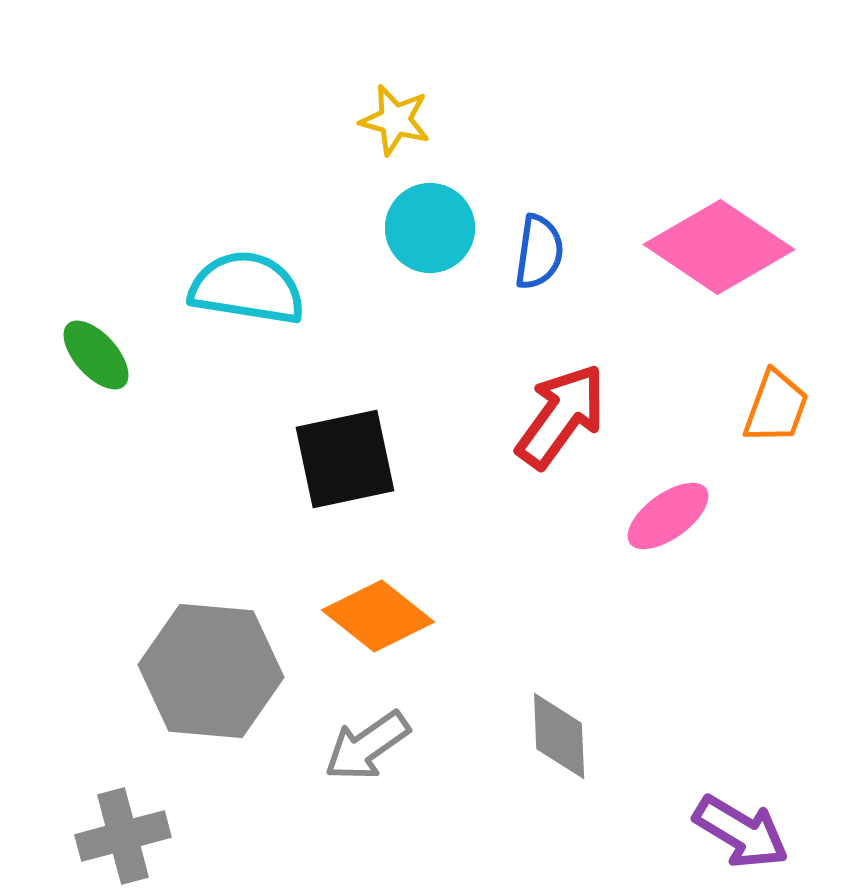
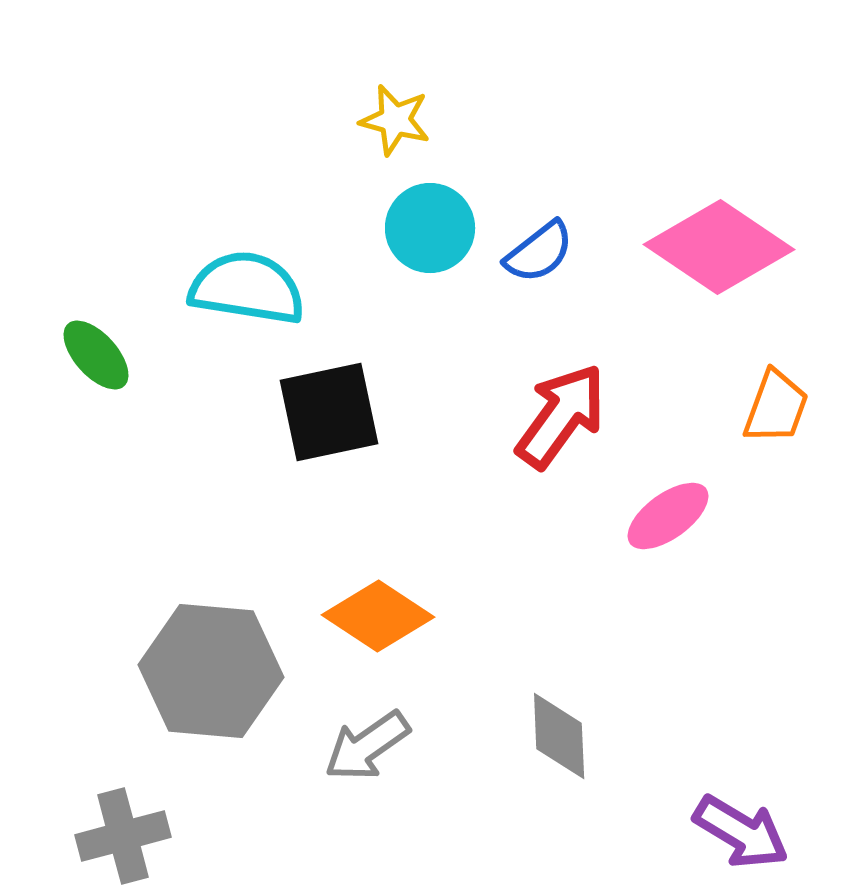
blue semicircle: rotated 44 degrees clockwise
black square: moved 16 px left, 47 px up
orange diamond: rotated 5 degrees counterclockwise
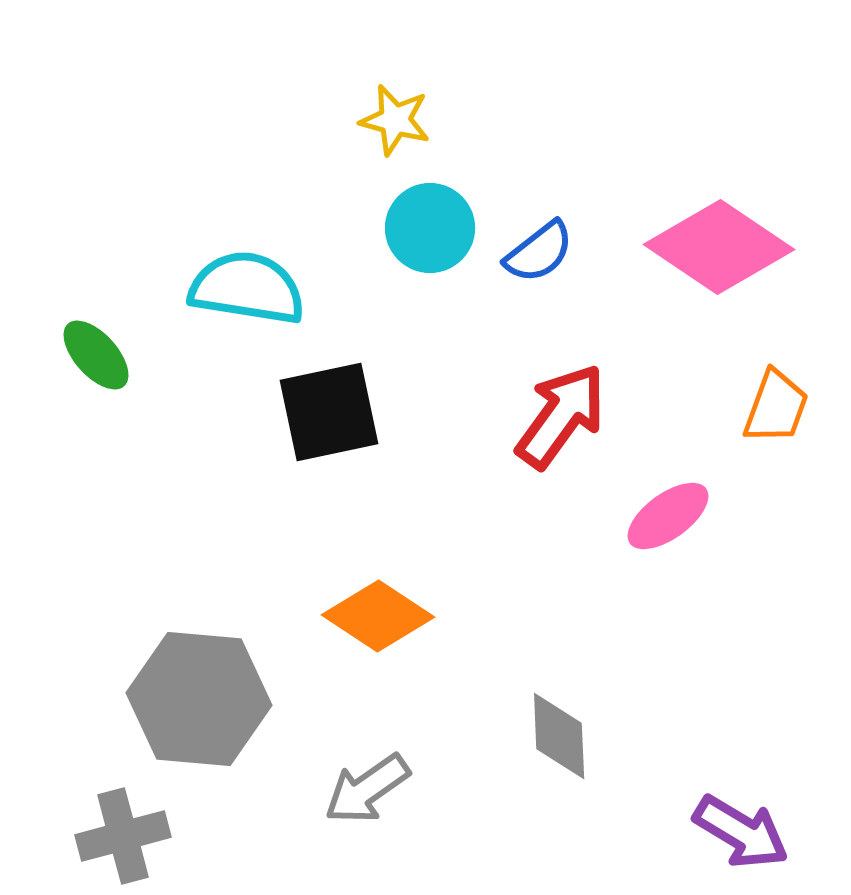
gray hexagon: moved 12 px left, 28 px down
gray arrow: moved 43 px down
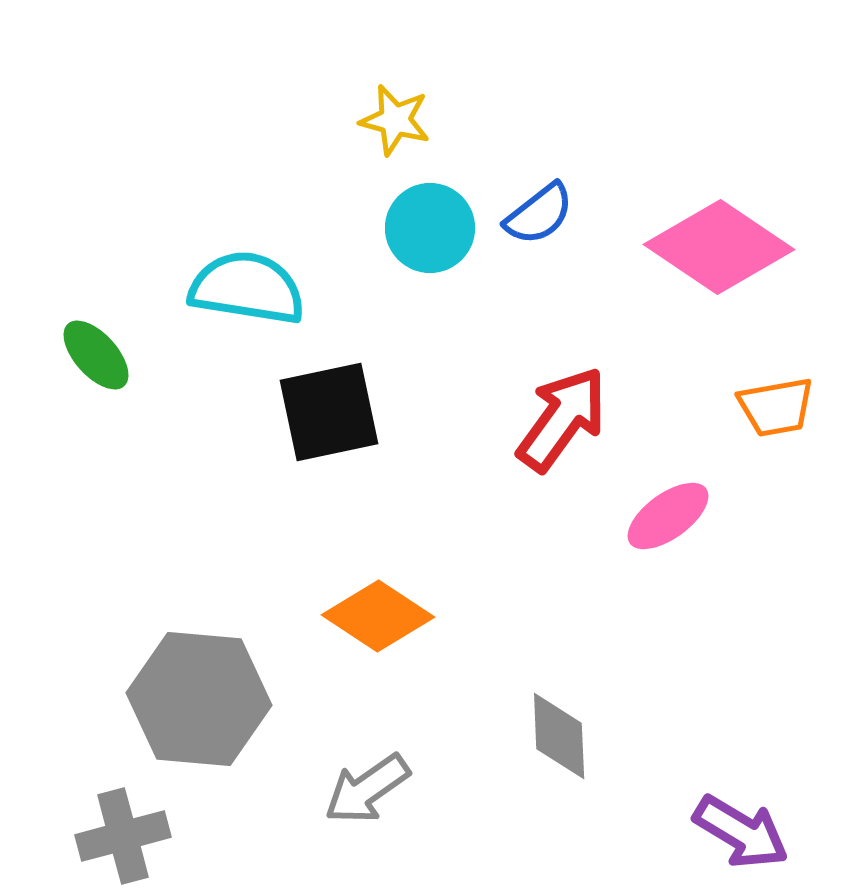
blue semicircle: moved 38 px up
orange trapezoid: rotated 60 degrees clockwise
red arrow: moved 1 px right, 3 px down
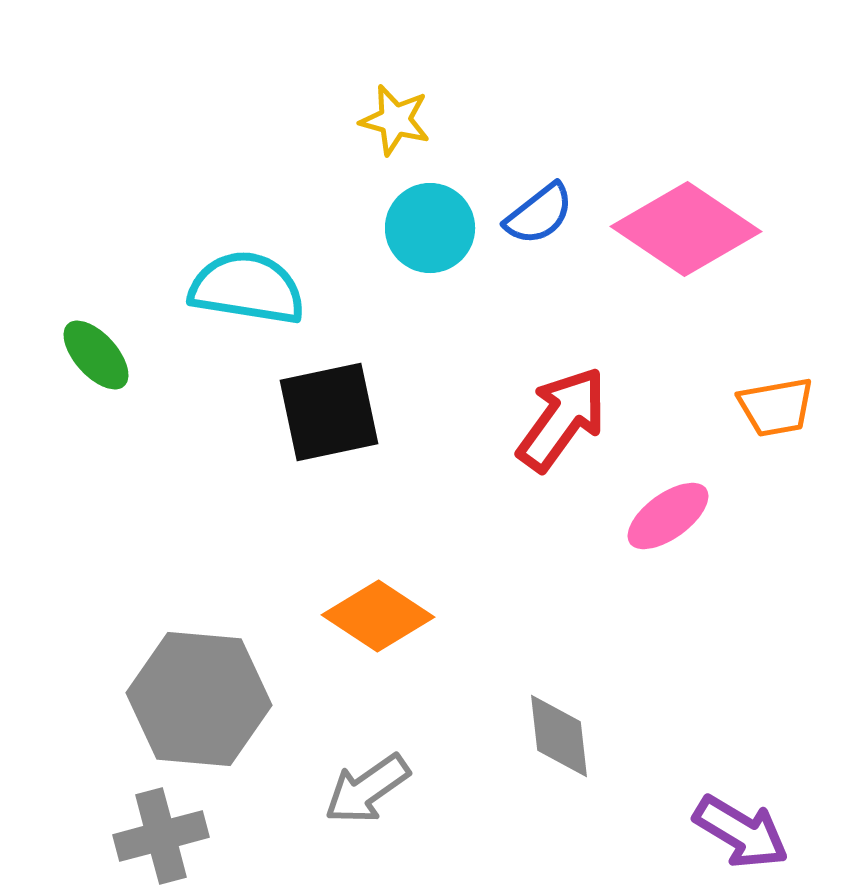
pink diamond: moved 33 px left, 18 px up
gray diamond: rotated 4 degrees counterclockwise
gray cross: moved 38 px right
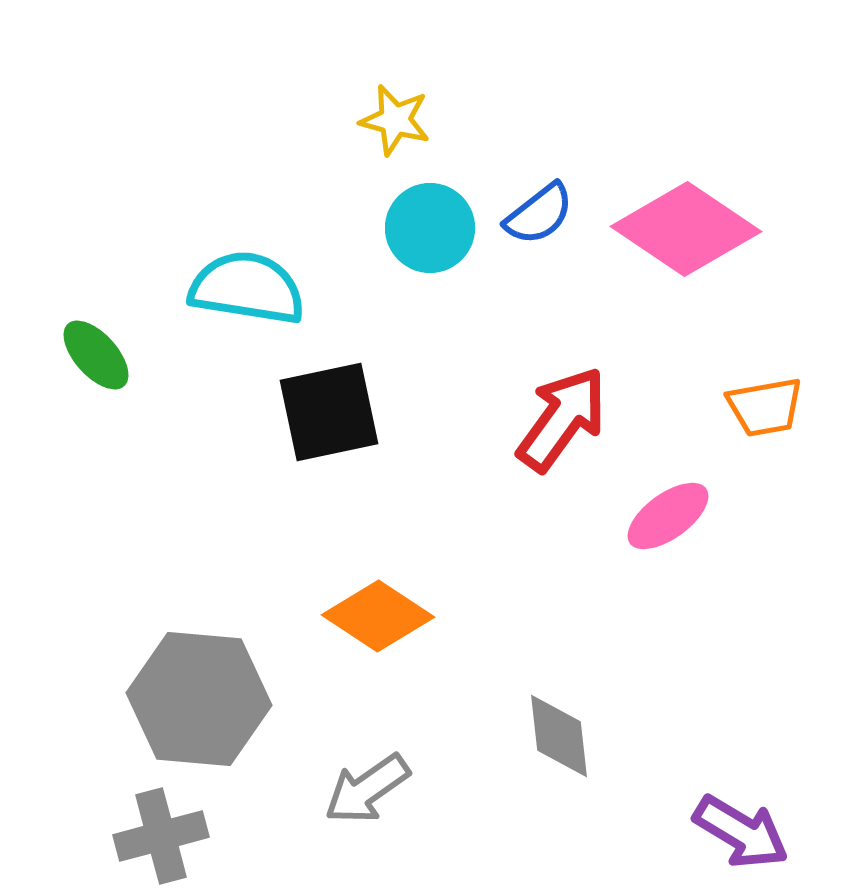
orange trapezoid: moved 11 px left
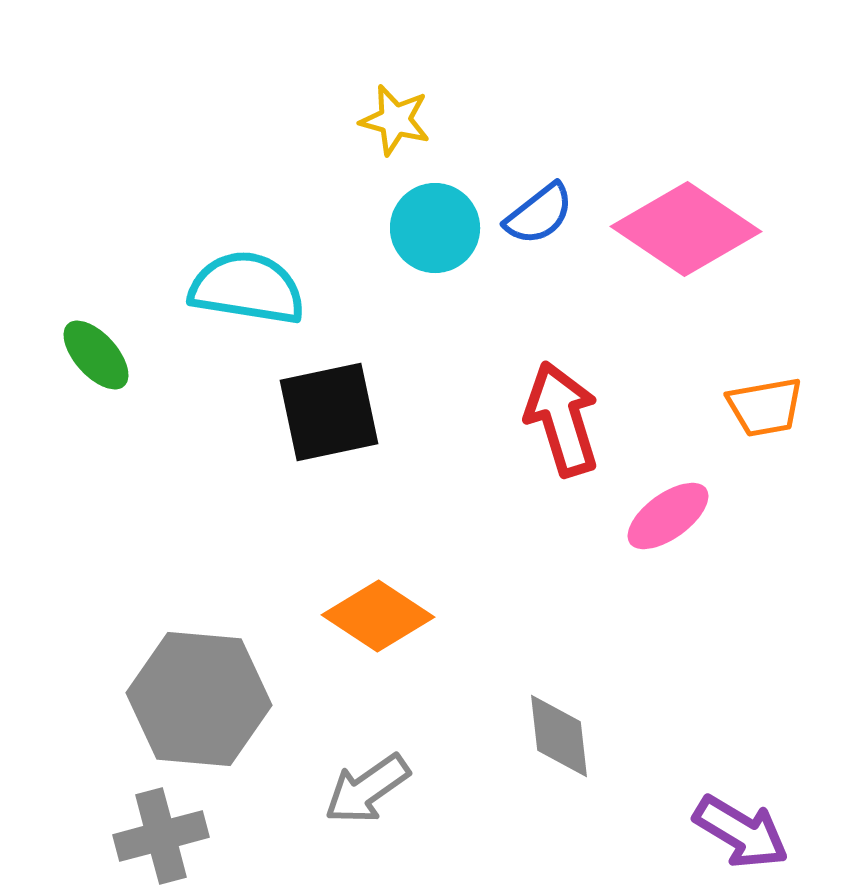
cyan circle: moved 5 px right
red arrow: rotated 53 degrees counterclockwise
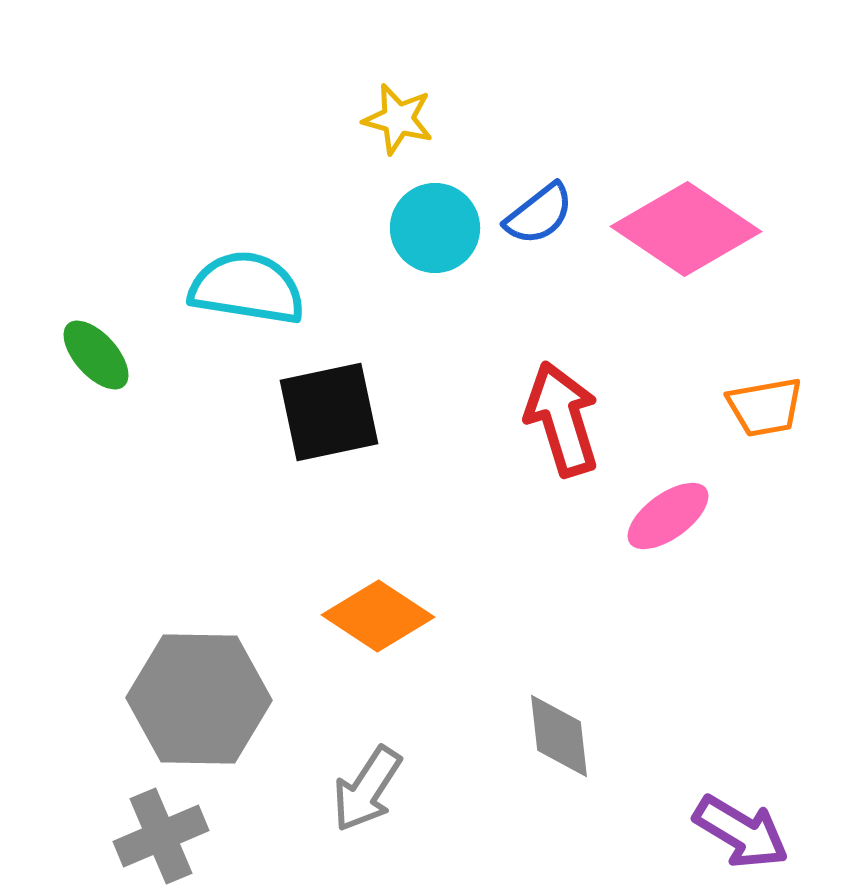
yellow star: moved 3 px right, 1 px up
gray hexagon: rotated 4 degrees counterclockwise
gray arrow: rotated 22 degrees counterclockwise
gray cross: rotated 8 degrees counterclockwise
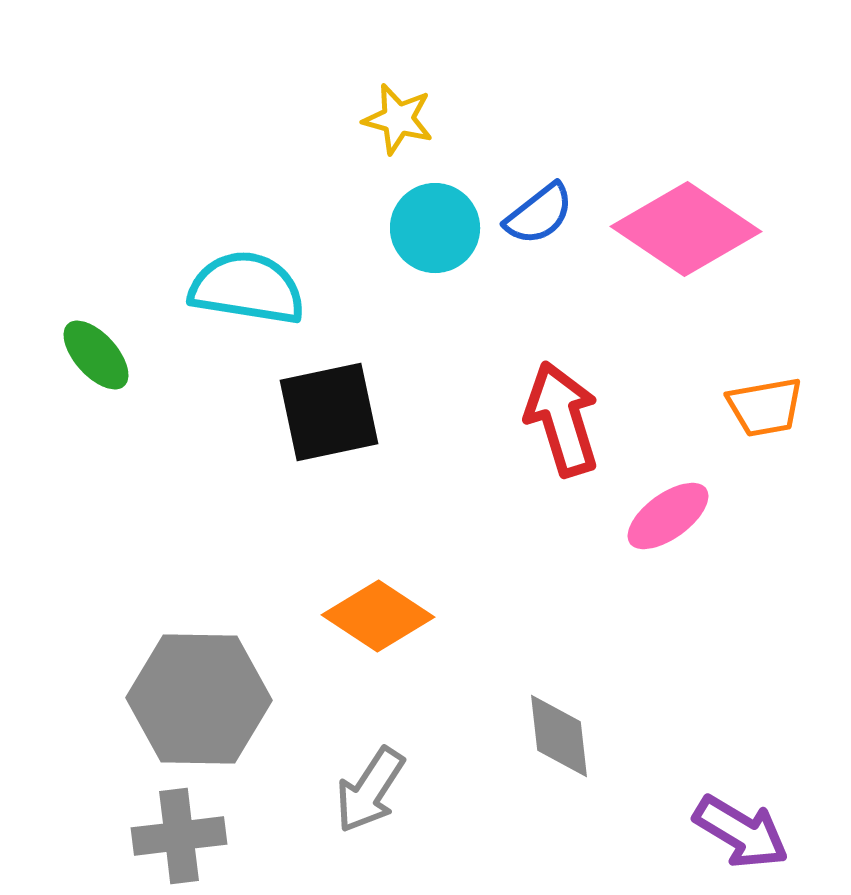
gray arrow: moved 3 px right, 1 px down
gray cross: moved 18 px right; rotated 16 degrees clockwise
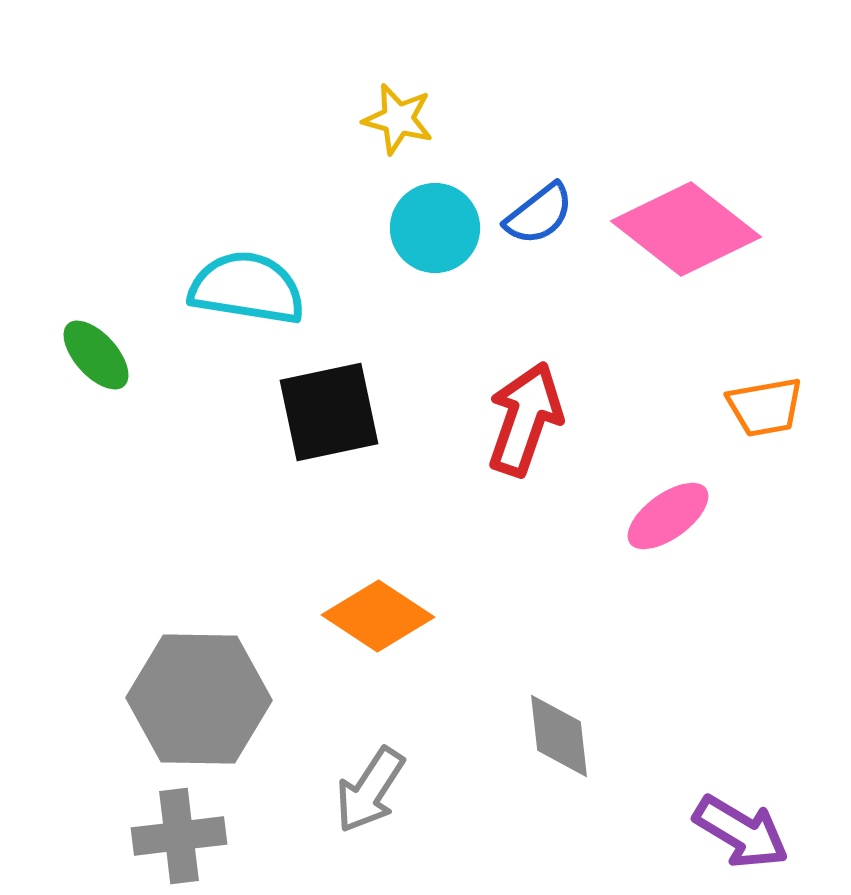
pink diamond: rotated 4 degrees clockwise
red arrow: moved 37 px left; rotated 36 degrees clockwise
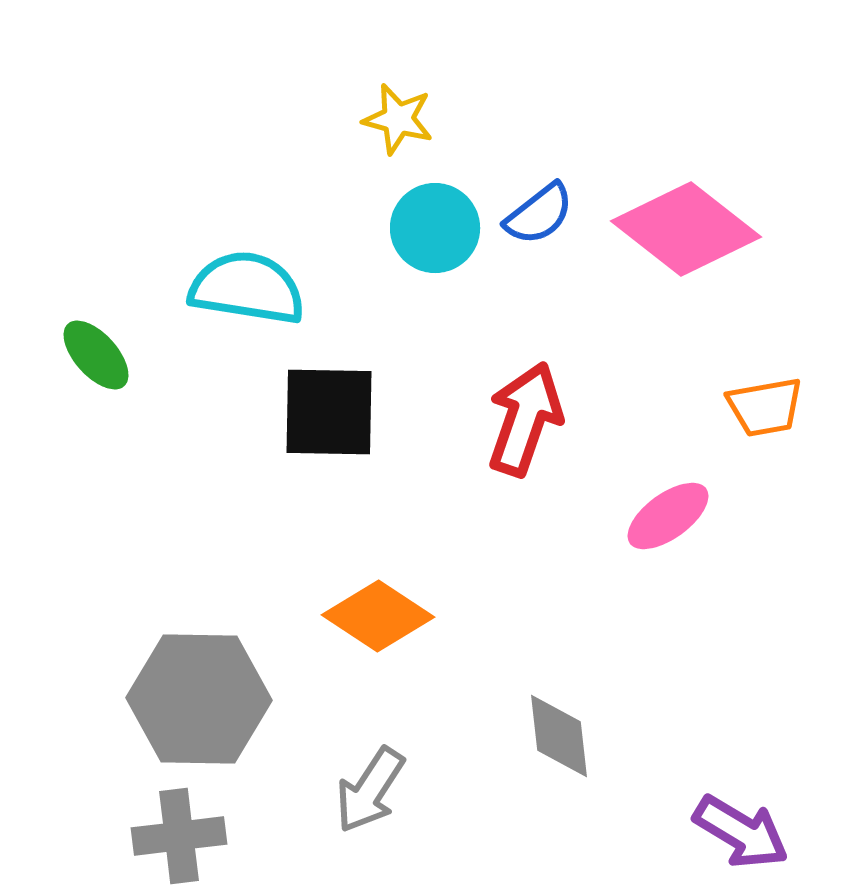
black square: rotated 13 degrees clockwise
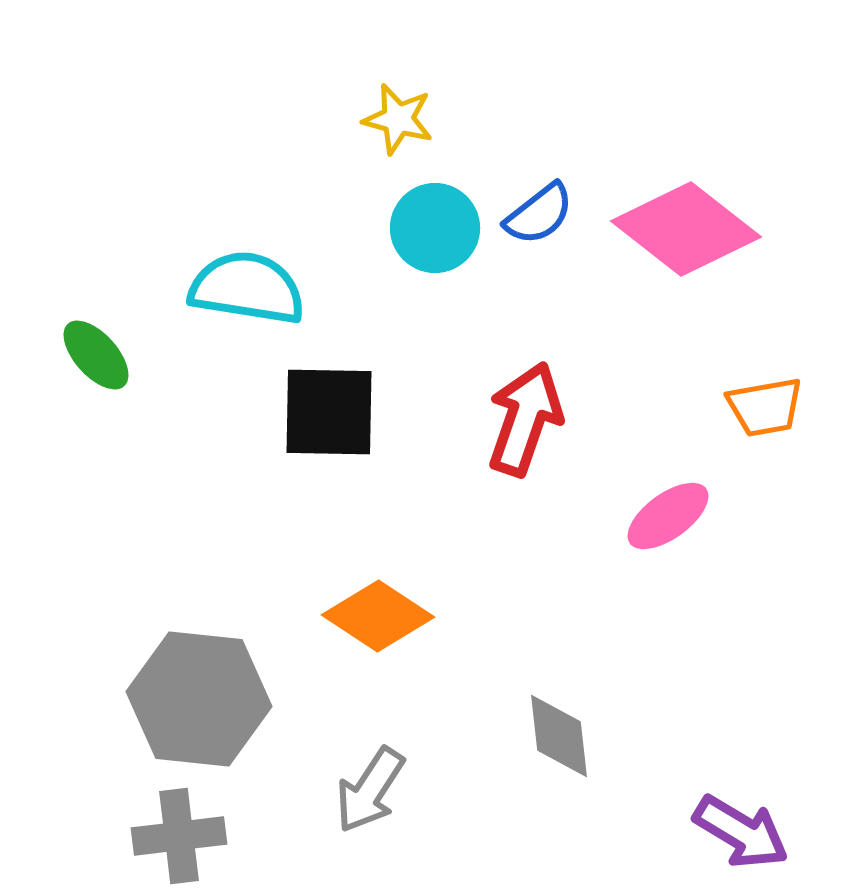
gray hexagon: rotated 5 degrees clockwise
